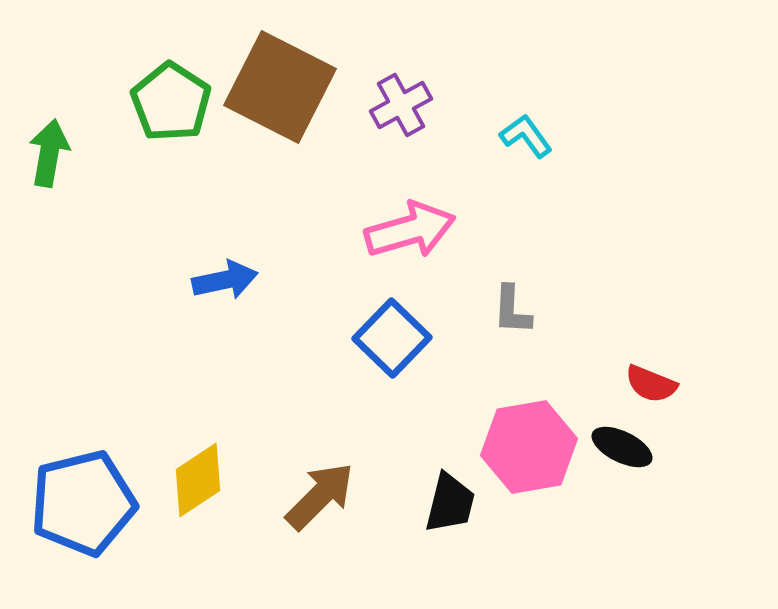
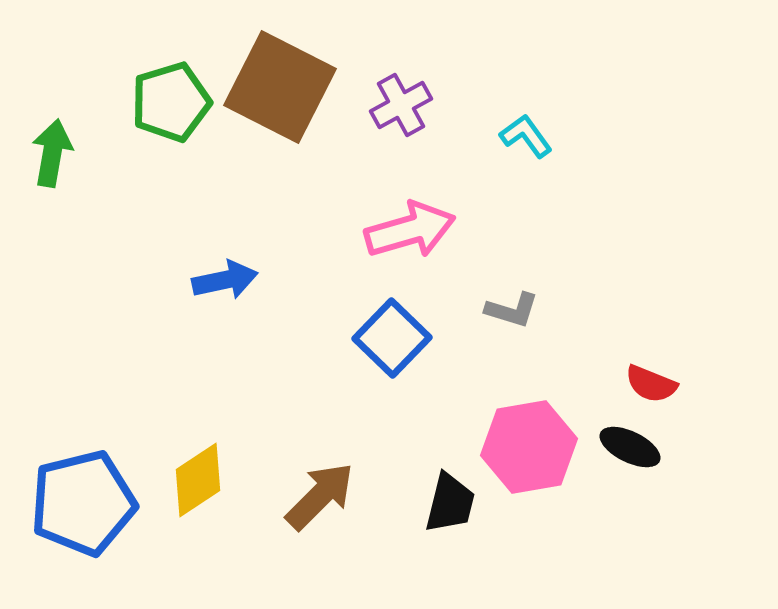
green pentagon: rotated 22 degrees clockwise
green arrow: moved 3 px right
gray L-shape: rotated 76 degrees counterclockwise
black ellipse: moved 8 px right
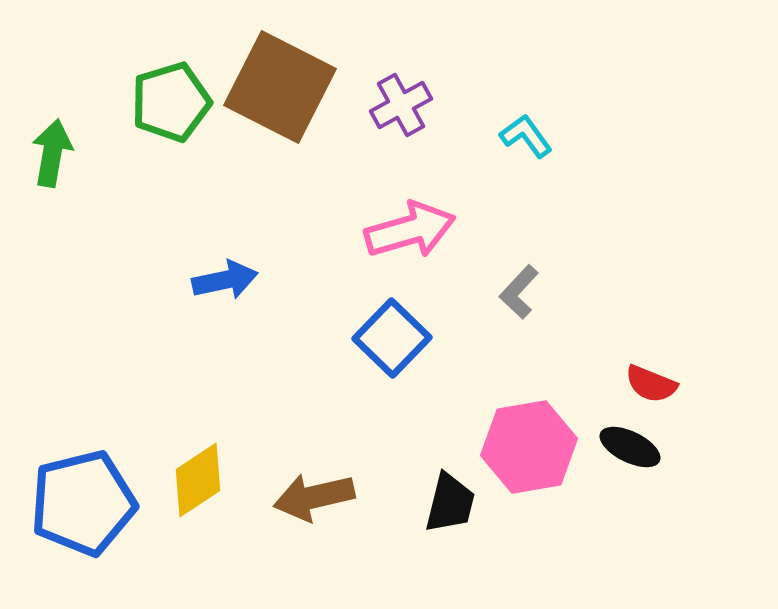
gray L-shape: moved 7 px right, 18 px up; rotated 116 degrees clockwise
brown arrow: moved 6 px left, 1 px down; rotated 148 degrees counterclockwise
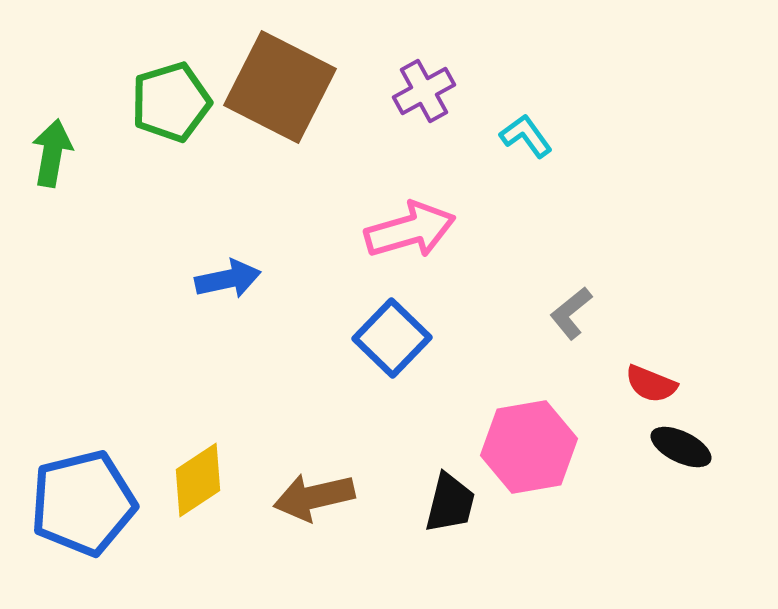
purple cross: moved 23 px right, 14 px up
blue arrow: moved 3 px right, 1 px up
gray L-shape: moved 52 px right, 21 px down; rotated 8 degrees clockwise
black ellipse: moved 51 px right
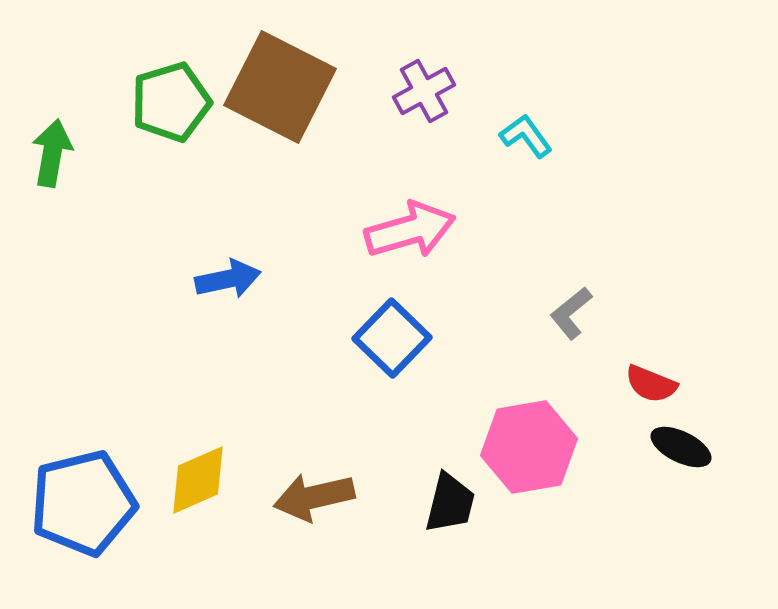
yellow diamond: rotated 10 degrees clockwise
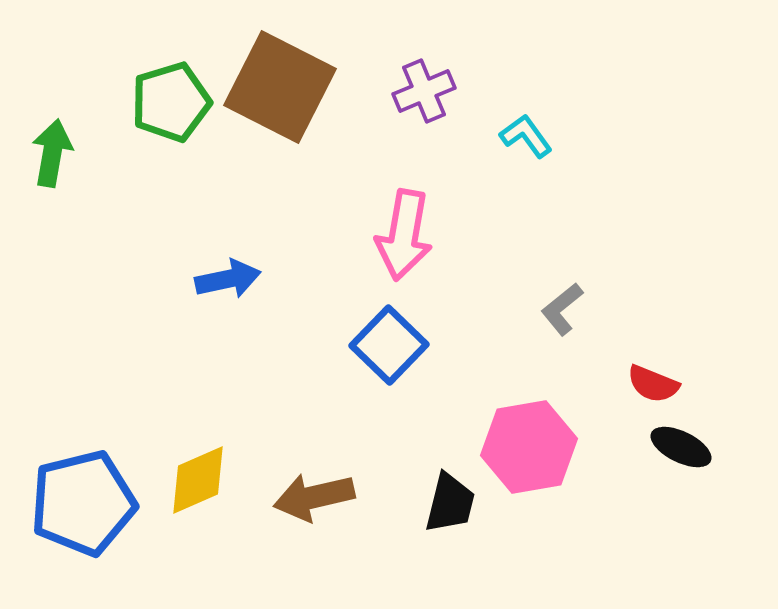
purple cross: rotated 6 degrees clockwise
pink arrow: moved 6 px left, 5 px down; rotated 116 degrees clockwise
gray L-shape: moved 9 px left, 4 px up
blue square: moved 3 px left, 7 px down
red semicircle: moved 2 px right
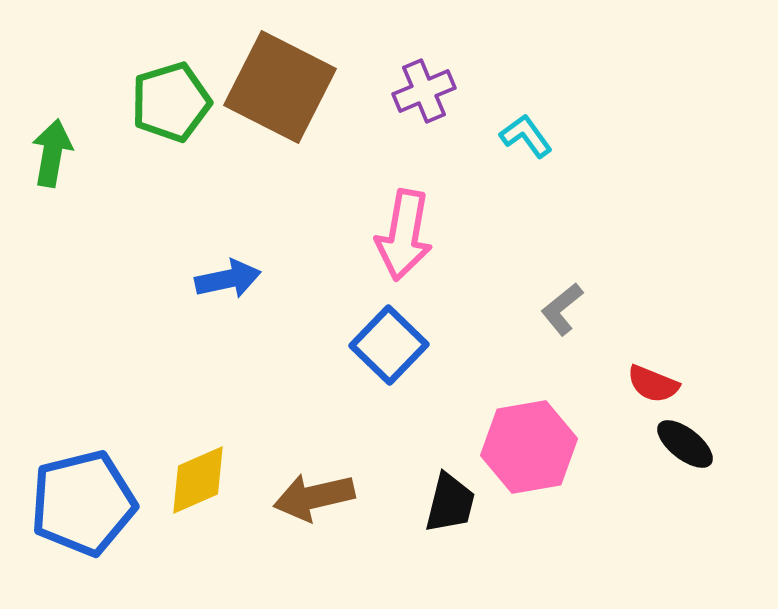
black ellipse: moved 4 px right, 3 px up; rotated 12 degrees clockwise
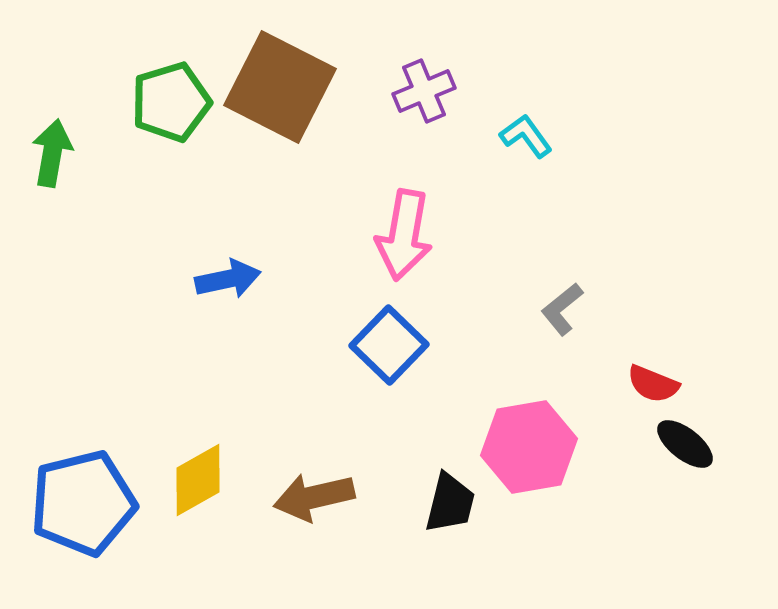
yellow diamond: rotated 6 degrees counterclockwise
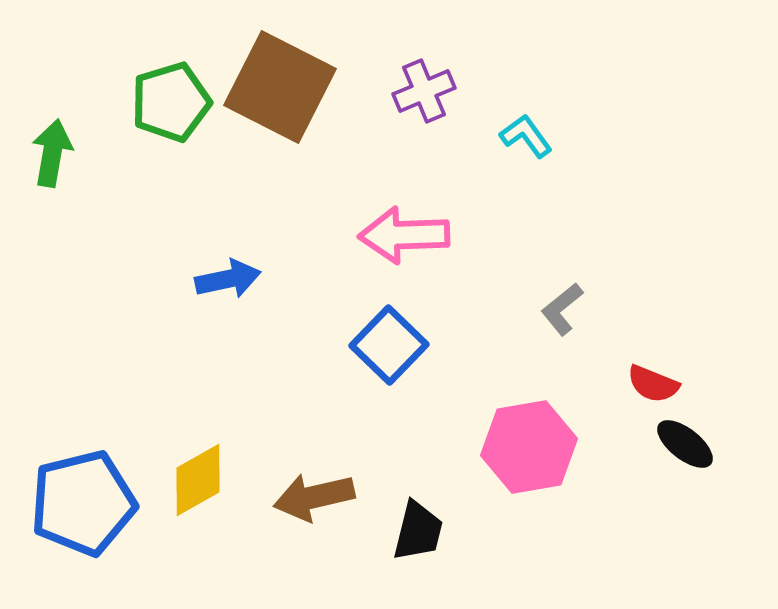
pink arrow: rotated 78 degrees clockwise
black trapezoid: moved 32 px left, 28 px down
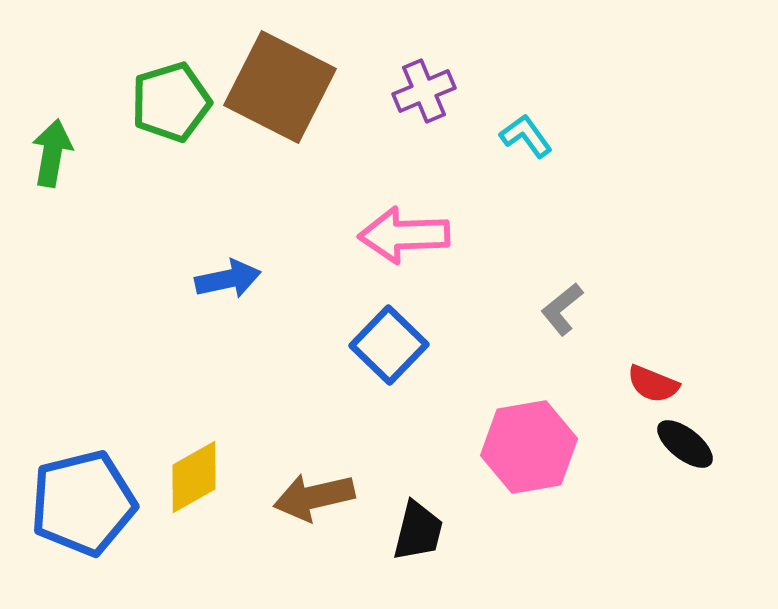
yellow diamond: moved 4 px left, 3 px up
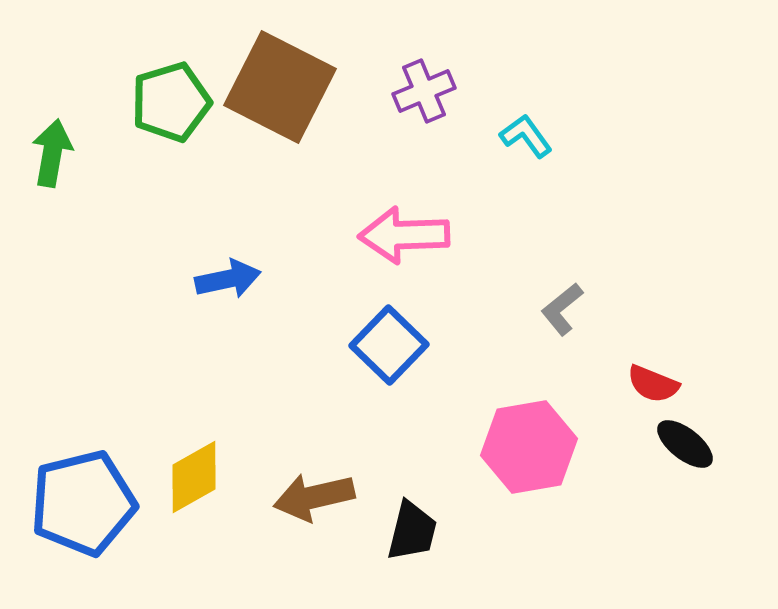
black trapezoid: moved 6 px left
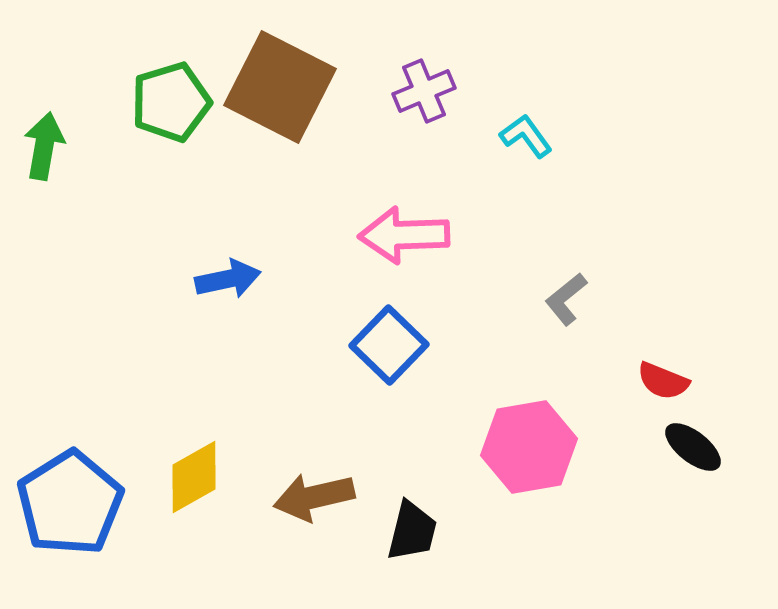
green arrow: moved 8 px left, 7 px up
gray L-shape: moved 4 px right, 10 px up
red semicircle: moved 10 px right, 3 px up
black ellipse: moved 8 px right, 3 px down
blue pentagon: moved 13 px left; rotated 18 degrees counterclockwise
